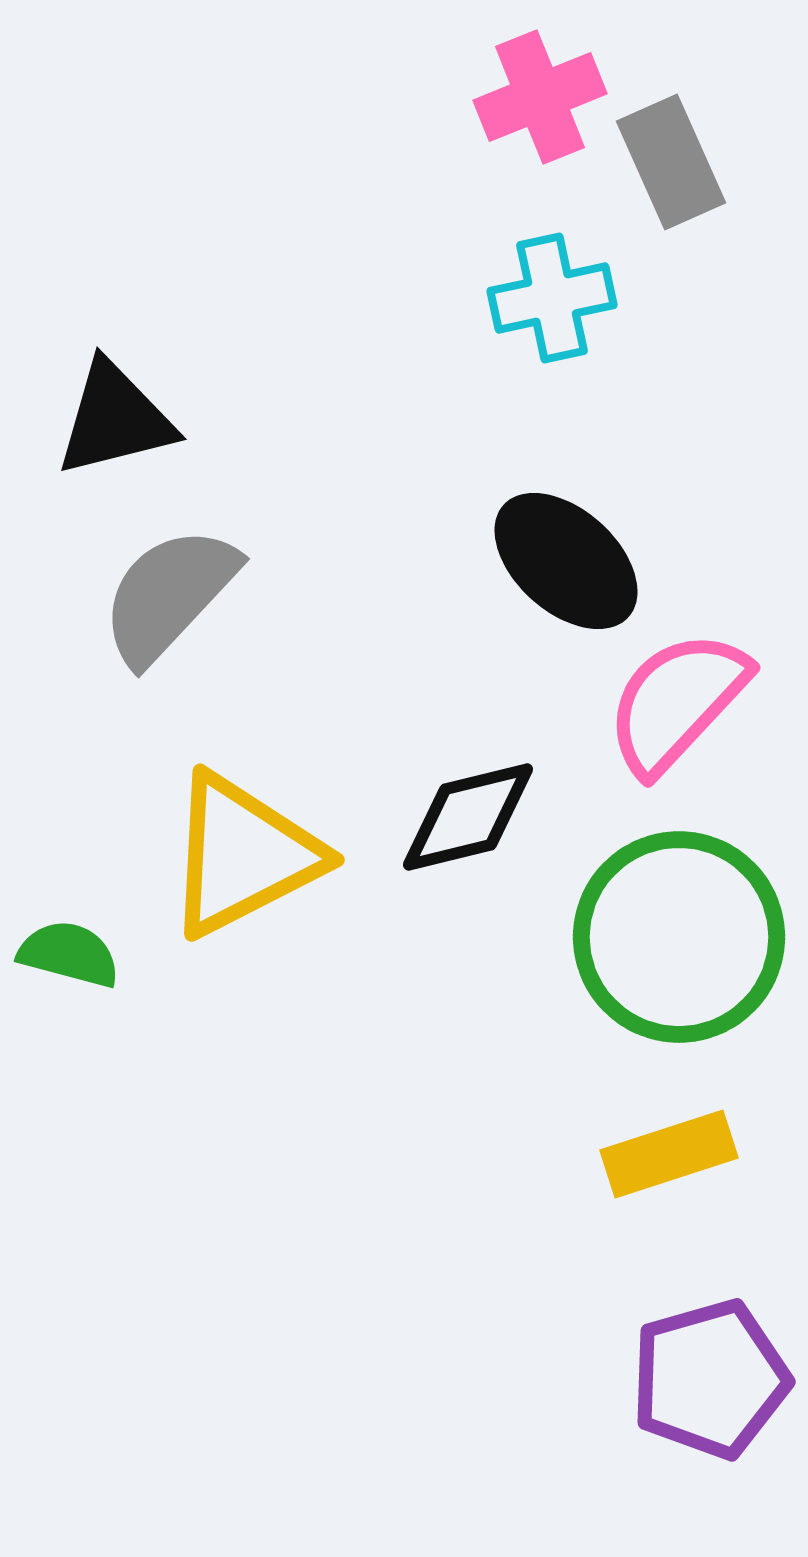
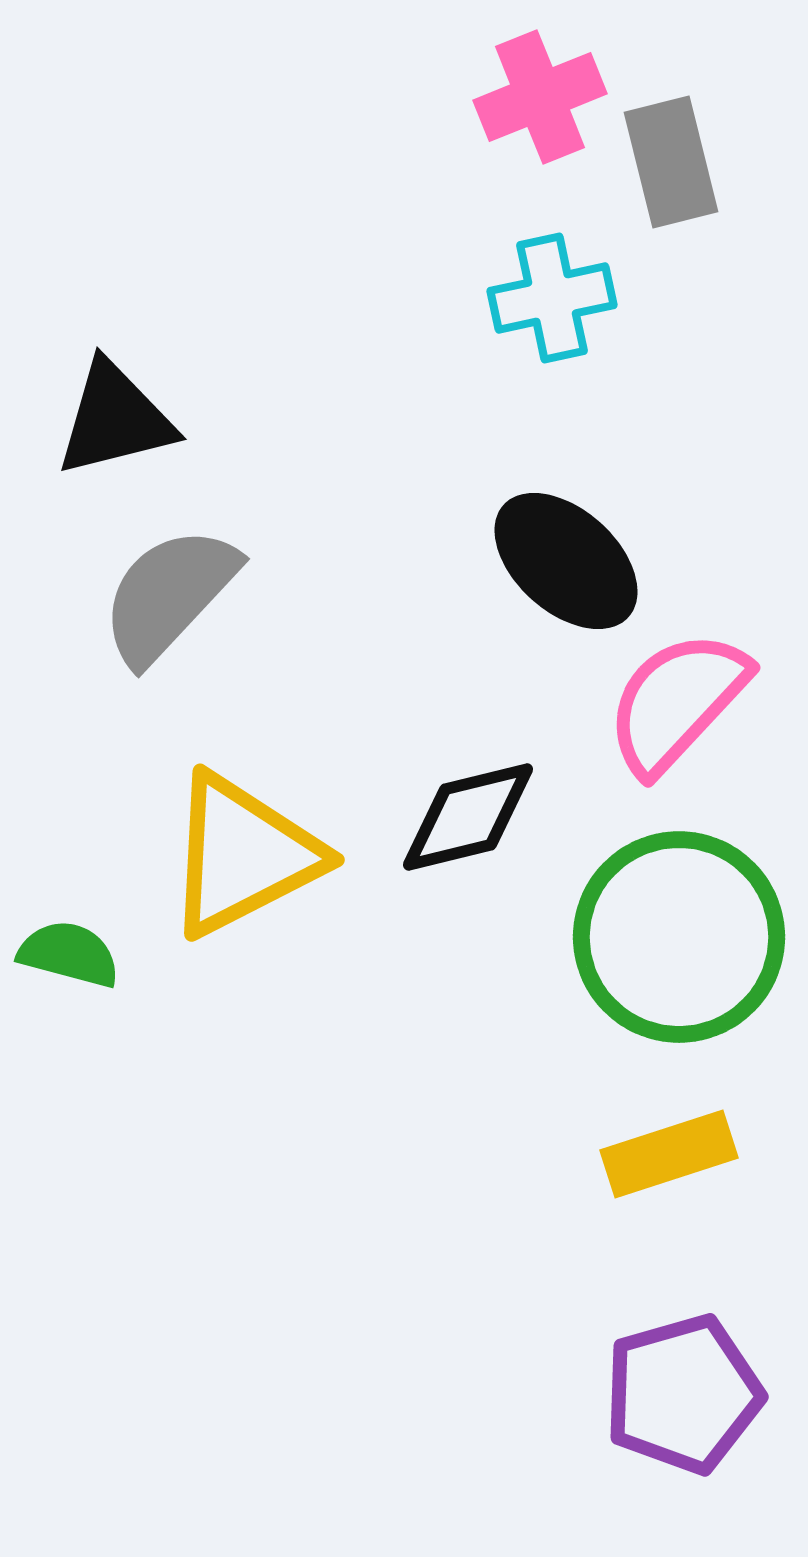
gray rectangle: rotated 10 degrees clockwise
purple pentagon: moved 27 px left, 15 px down
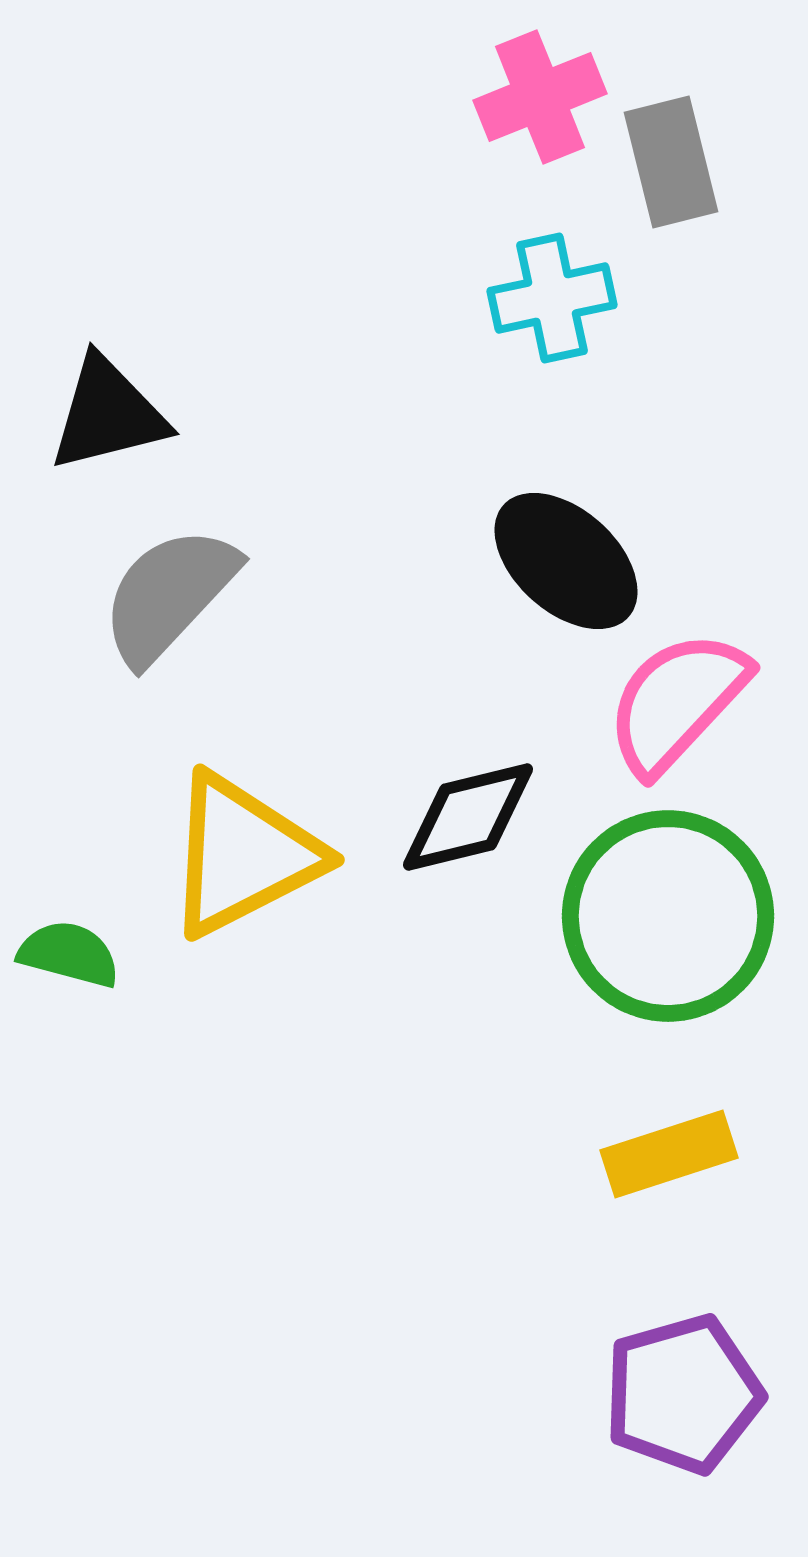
black triangle: moved 7 px left, 5 px up
green circle: moved 11 px left, 21 px up
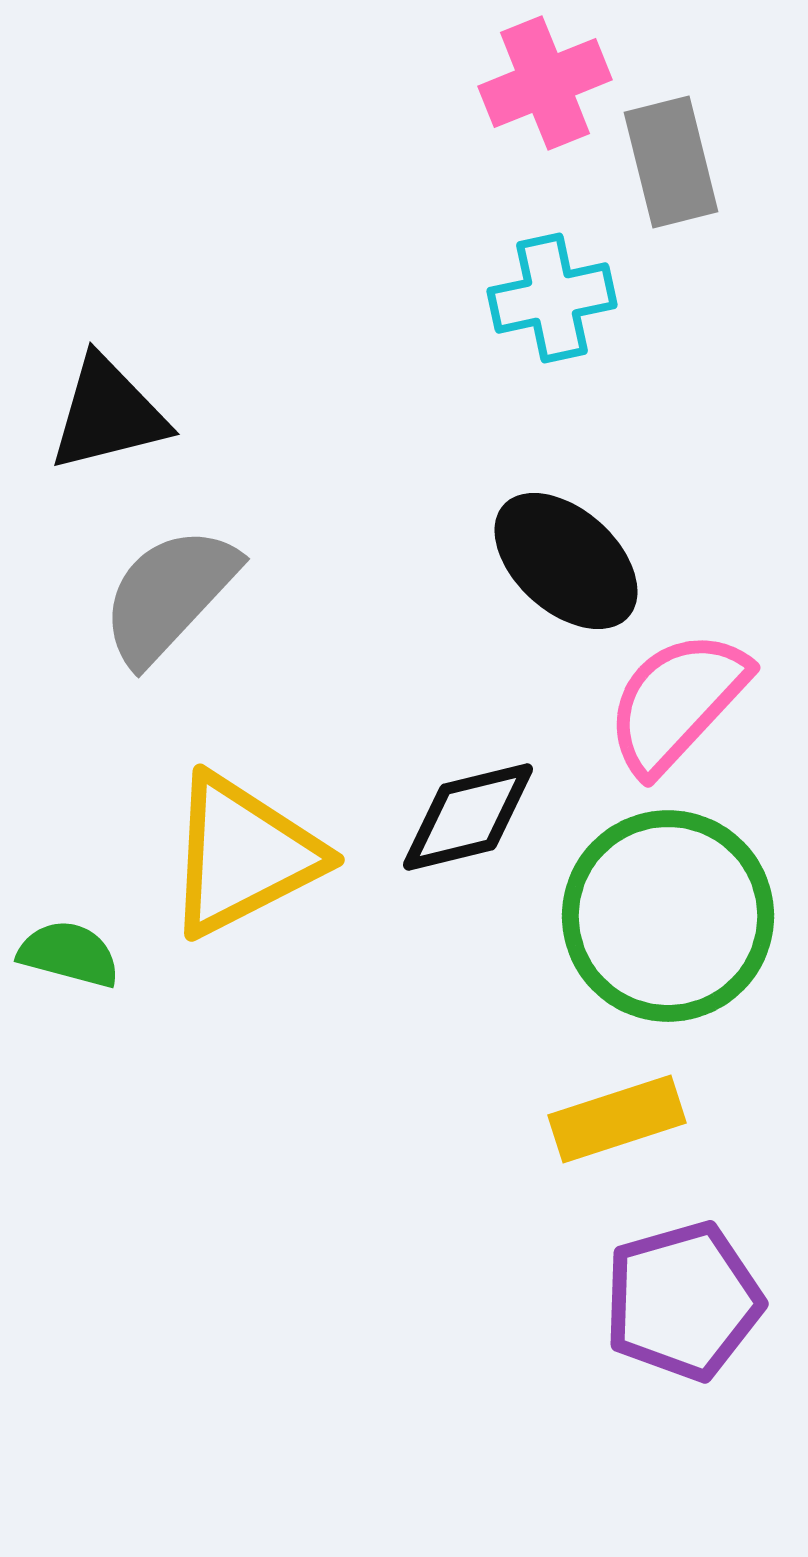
pink cross: moved 5 px right, 14 px up
yellow rectangle: moved 52 px left, 35 px up
purple pentagon: moved 93 px up
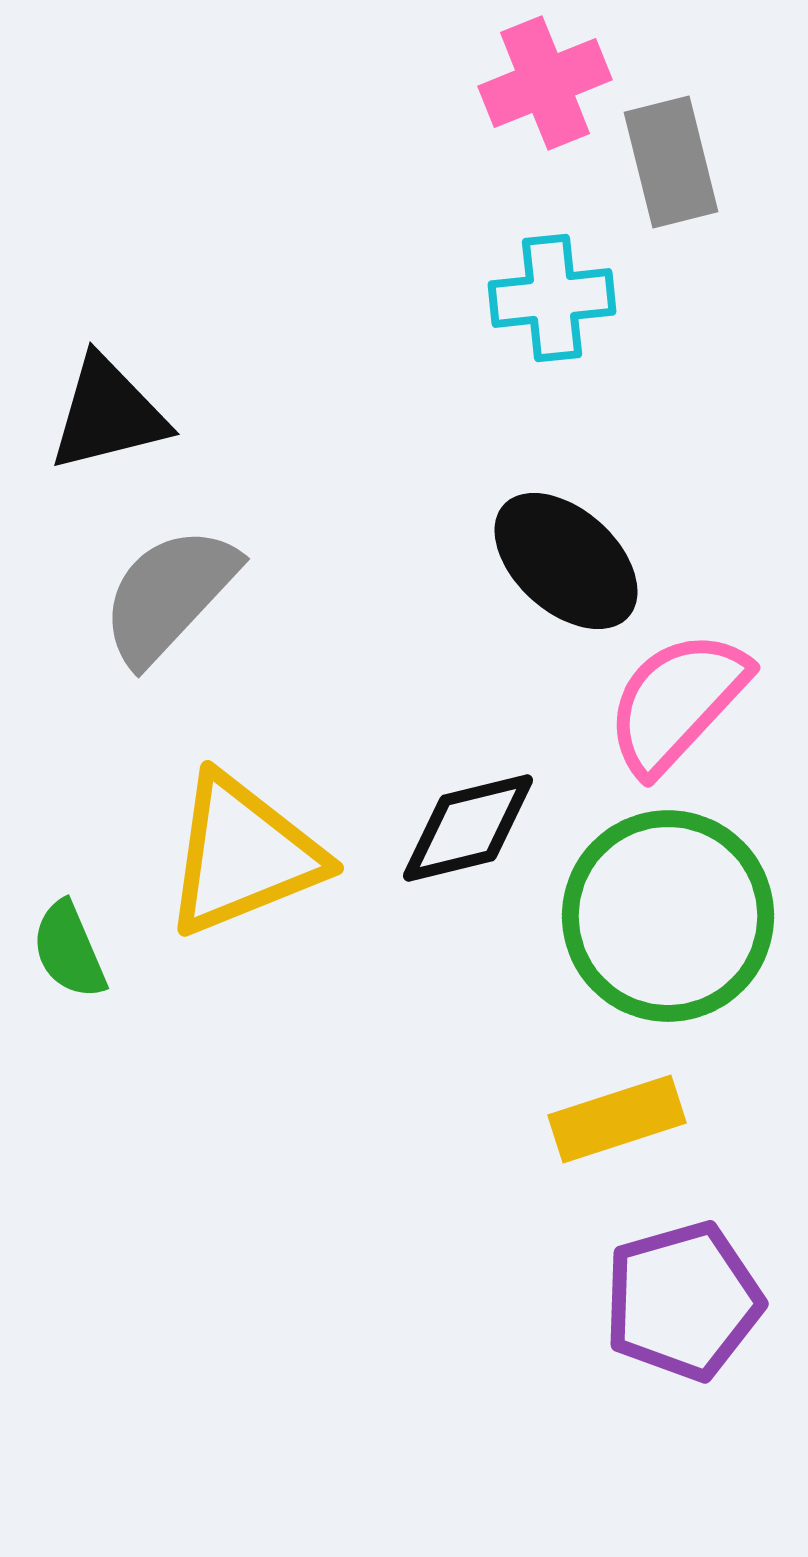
cyan cross: rotated 6 degrees clockwise
black diamond: moved 11 px down
yellow triangle: rotated 5 degrees clockwise
green semicircle: moved 4 px up; rotated 128 degrees counterclockwise
